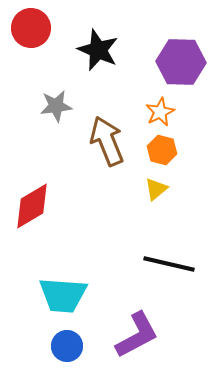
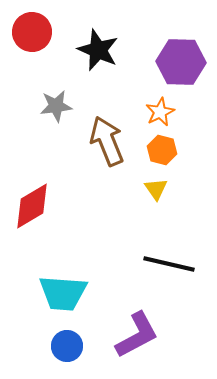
red circle: moved 1 px right, 4 px down
yellow triangle: rotated 25 degrees counterclockwise
cyan trapezoid: moved 2 px up
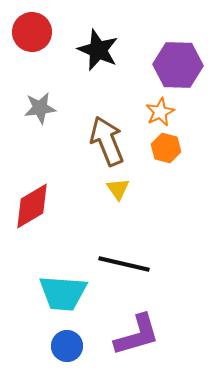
purple hexagon: moved 3 px left, 3 px down
gray star: moved 16 px left, 2 px down
orange hexagon: moved 4 px right, 2 px up
yellow triangle: moved 38 px left
black line: moved 45 px left
purple L-shape: rotated 12 degrees clockwise
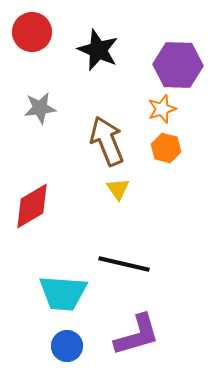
orange star: moved 2 px right, 3 px up; rotated 8 degrees clockwise
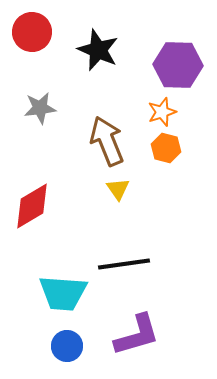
orange star: moved 3 px down
black line: rotated 21 degrees counterclockwise
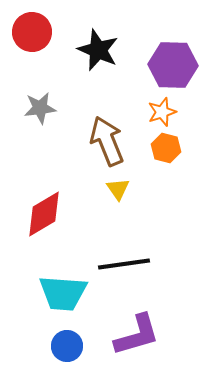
purple hexagon: moved 5 px left
red diamond: moved 12 px right, 8 px down
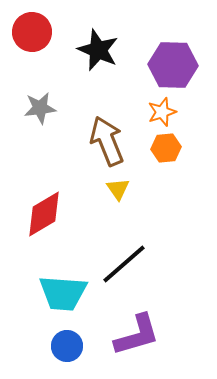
orange hexagon: rotated 20 degrees counterclockwise
black line: rotated 33 degrees counterclockwise
